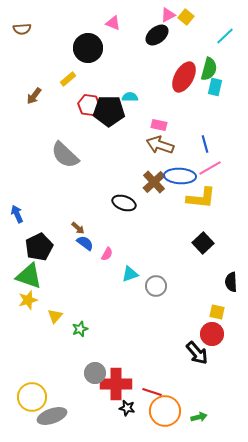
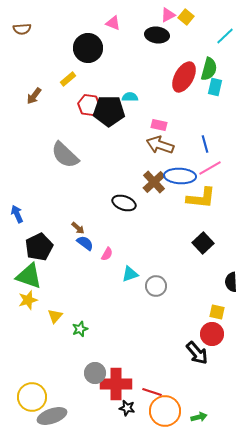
black ellipse at (157, 35): rotated 45 degrees clockwise
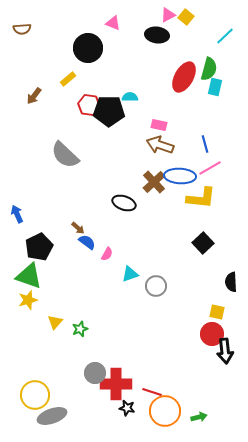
blue semicircle at (85, 243): moved 2 px right, 1 px up
yellow triangle at (55, 316): moved 6 px down
black arrow at (197, 353): moved 28 px right, 2 px up; rotated 35 degrees clockwise
yellow circle at (32, 397): moved 3 px right, 2 px up
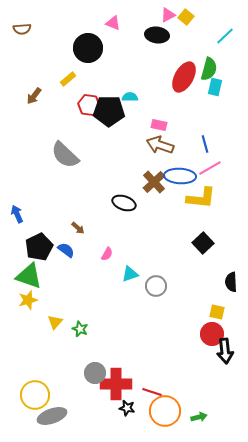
blue semicircle at (87, 242): moved 21 px left, 8 px down
green star at (80, 329): rotated 28 degrees counterclockwise
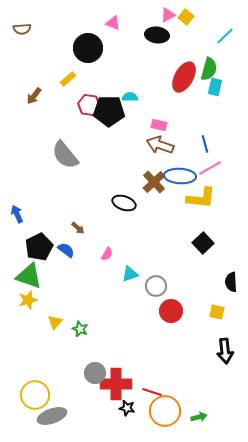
gray semicircle at (65, 155): rotated 8 degrees clockwise
red circle at (212, 334): moved 41 px left, 23 px up
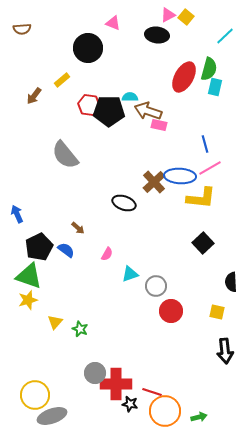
yellow rectangle at (68, 79): moved 6 px left, 1 px down
brown arrow at (160, 145): moved 12 px left, 34 px up
black star at (127, 408): moved 3 px right, 4 px up
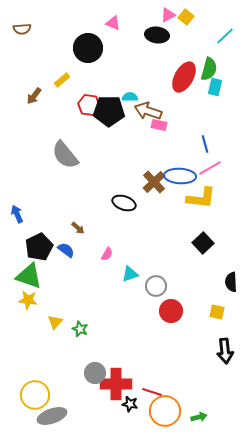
yellow star at (28, 300): rotated 24 degrees clockwise
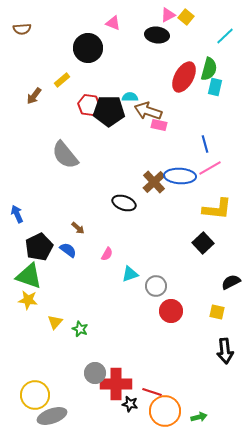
yellow L-shape at (201, 198): moved 16 px right, 11 px down
blue semicircle at (66, 250): moved 2 px right
black semicircle at (231, 282): rotated 66 degrees clockwise
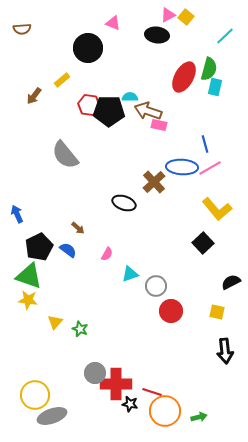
blue ellipse at (180, 176): moved 2 px right, 9 px up
yellow L-shape at (217, 209): rotated 44 degrees clockwise
